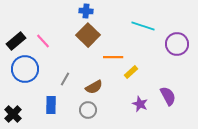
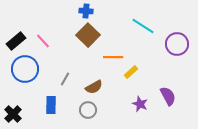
cyan line: rotated 15 degrees clockwise
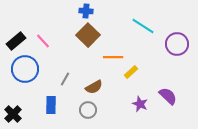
purple semicircle: rotated 18 degrees counterclockwise
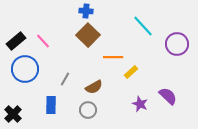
cyan line: rotated 15 degrees clockwise
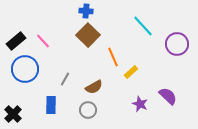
orange line: rotated 66 degrees clockwise
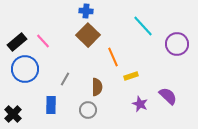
black rectangle: moved 1 px right, 1 px down
yellow rectangle: moved 4 px down; rotated 24 degrees clockwise
brown semicircle: moved 3 px right; rotated 60 degrees counterclockwise
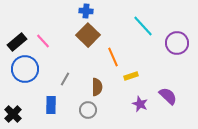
purple circle: moved 1 px up
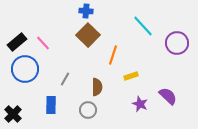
pink line: moved 2 px down
orange line: moved 2 px up; rotated 42 degrees clockwise
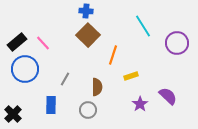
cyan line: rotated 10 degrees clockwise
purple star: rotated 14 degrees clockwise
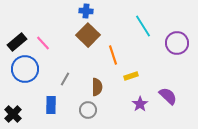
orange line: rotated 36 degrees counterclockwise
